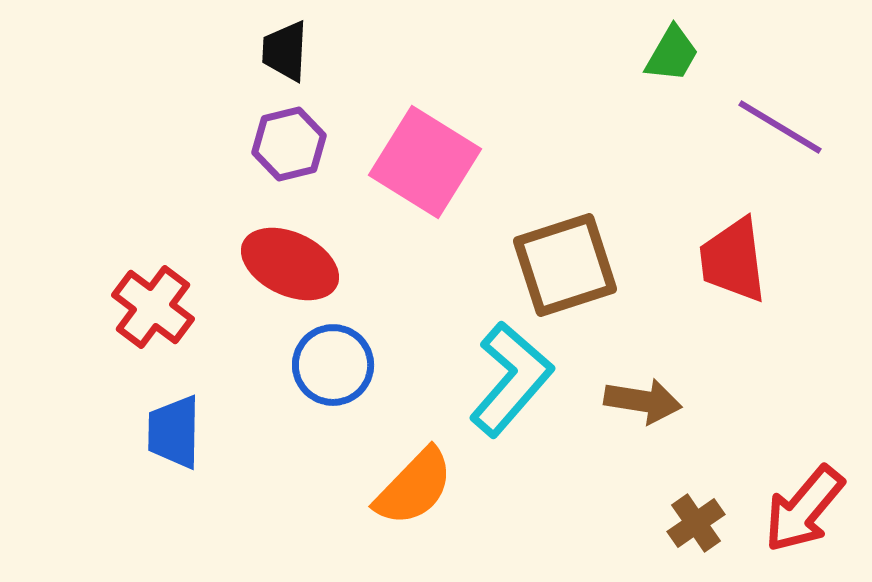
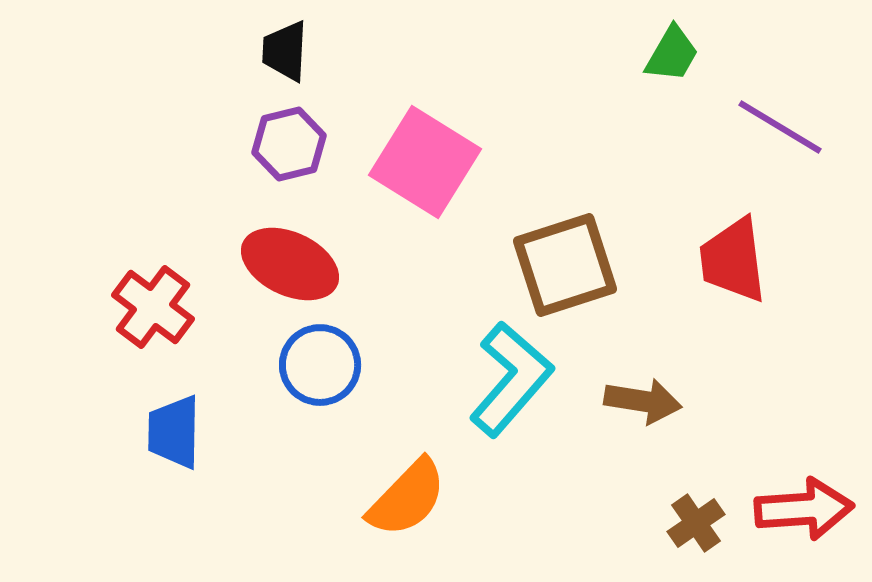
blue circle: moved 13 px left
orange semicircle: moved 7 px left, 11 px down
red arrow: rotated 134 degrees counterclockwise
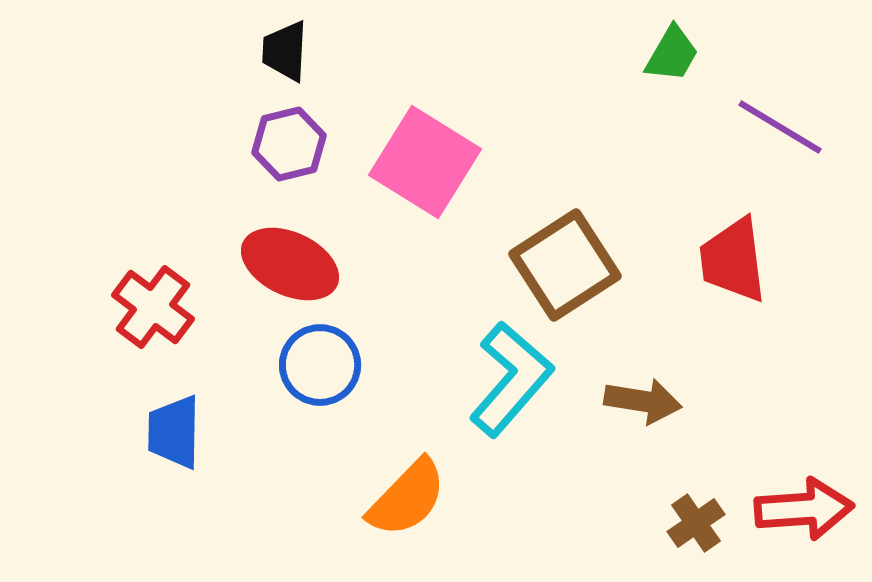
brown square: rotated 15 degrees counterclockwise
